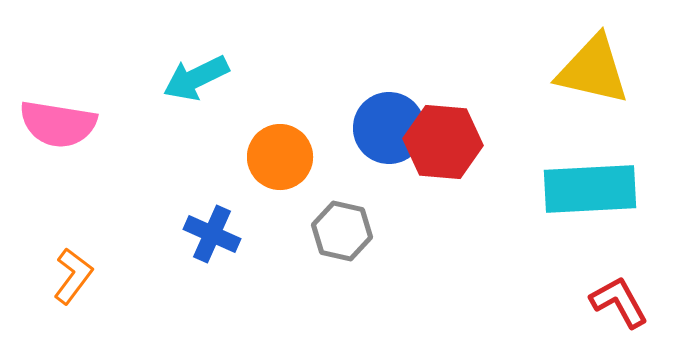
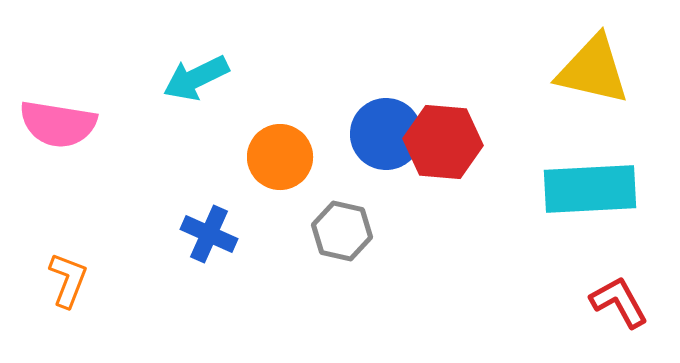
blue circle: moved 3 px left, 6 px down
blue cross: moved 3 px left
orange L-shape: moved 5 px left, 4 px down; rotated 16 degrees counterclockwise
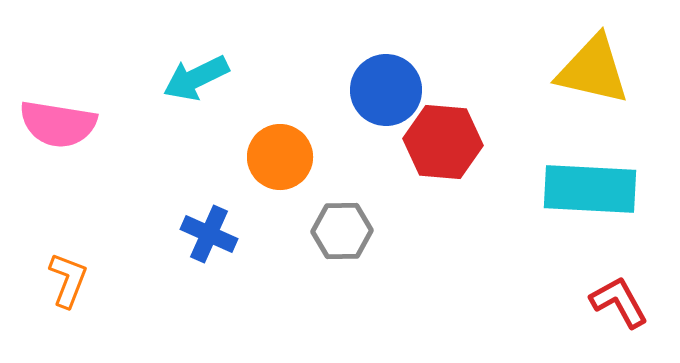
blue circle: moved 44 px up
cyan rectangle: rotated 6 degrees clockwise
gray hexagon: rotated 14 degrees counterclockwise
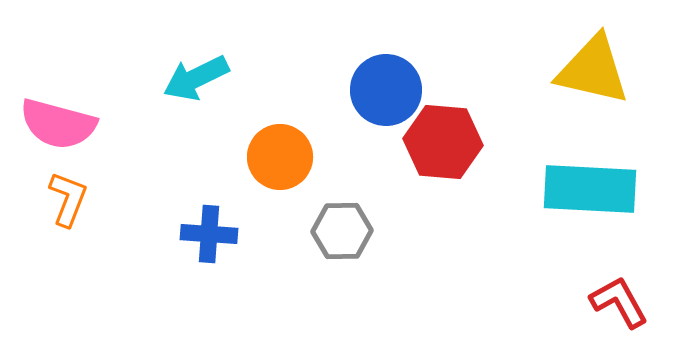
pink semicircle: rotated 6 degrees clockwise
blue cross: rotated 20 degrees counterclockwise
orange L-shape: moved 81 px up
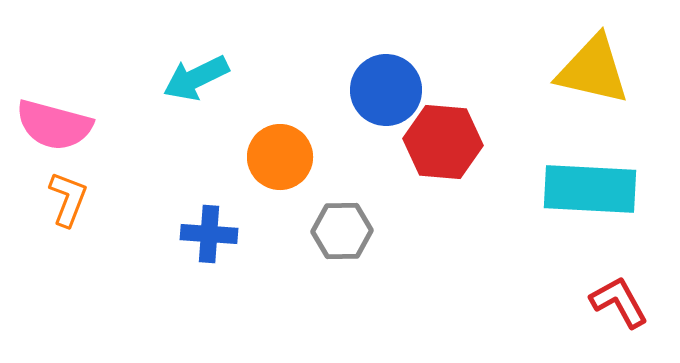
pink semicircle: moved 4 px left, 1 px down
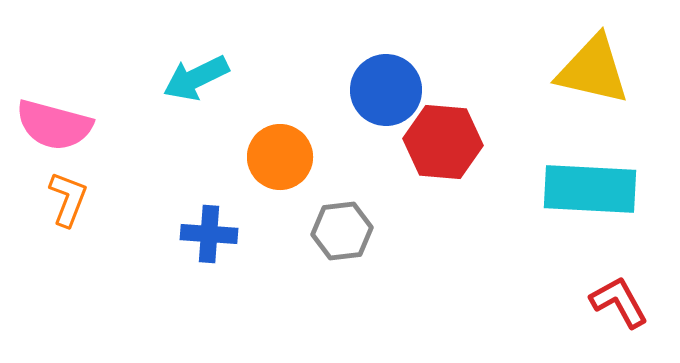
gray hexagon: rotated 6 degrees counterclockwise
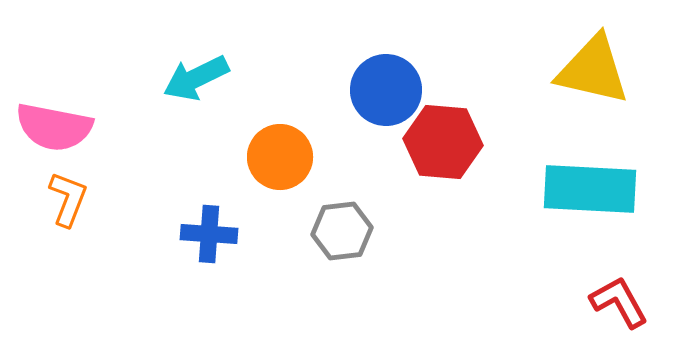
pink semicircle: moved 2 px down; rotated 4 degrees counterclockwise
